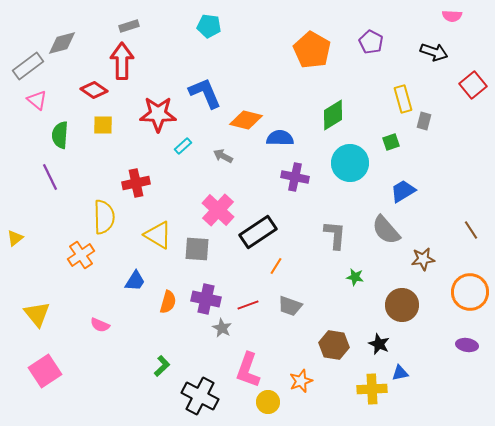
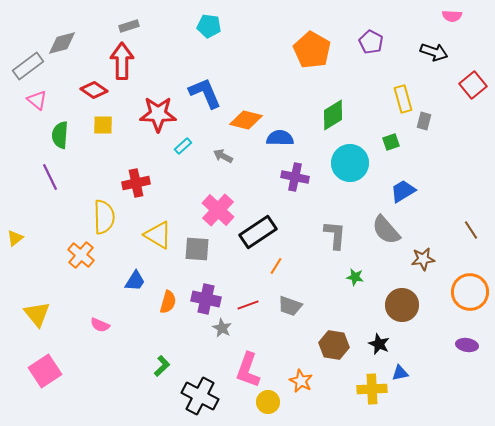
orange cross at (81, 255): rotated 16 degrees counterclockwise
orange star at (301, 381): rotated 25 degrees counterclockwise
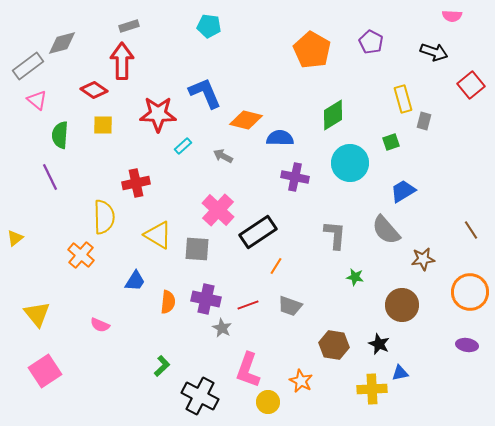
red square at (473, 85): moved 2 px left
orange semicircle at (168, 302): rotated 10 degrees counterclockwise
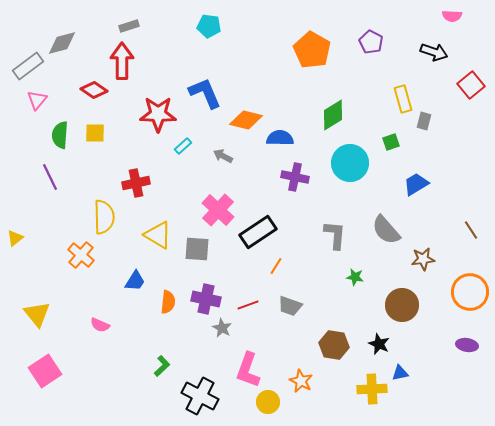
pink triangle at (37, 100): rotated 30 degrees clockwise
yellow square at (103, 125): moved 8 px left, 8 px down
blue trapezoid at (403, 191): moved 13 px right, 7 px up
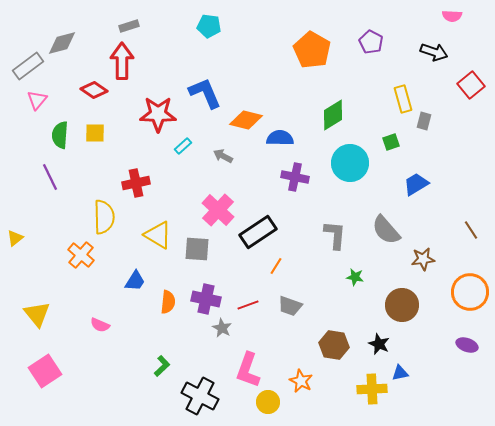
purple ellipse at (467, 345): rotated 10 degrees clockwise
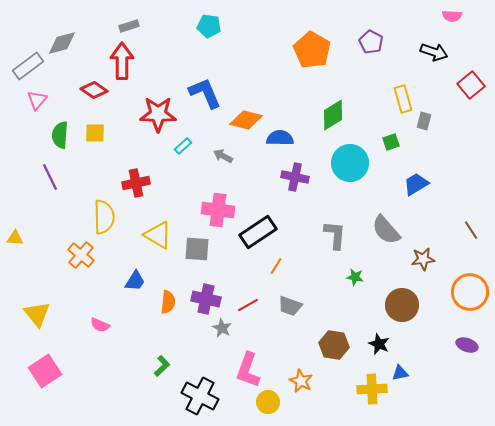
pink cross at (218, 210): rotated 36 degrees counterclockwise
yellow triangle at (15, 238): rotated 42 degrees clockwise
red line at (248, 305): rotated 10 degrees counterclockwise
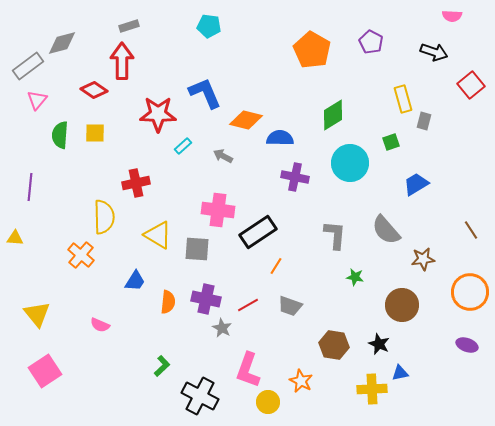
purple line at (50, 177): moved 20 px left, 10 px down; rotated 32 degrees clockwise
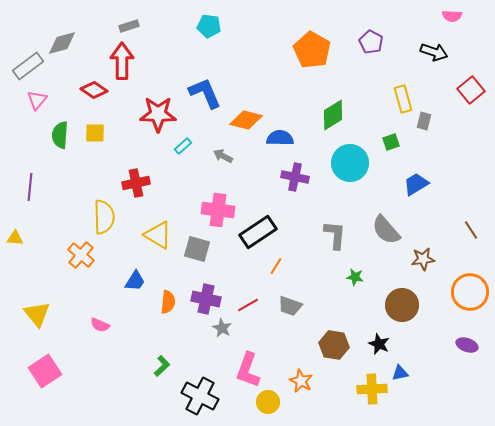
red square at (471, 85): moved 5 px down
gray square at (197, 249): rotated 12 degrees clockwise
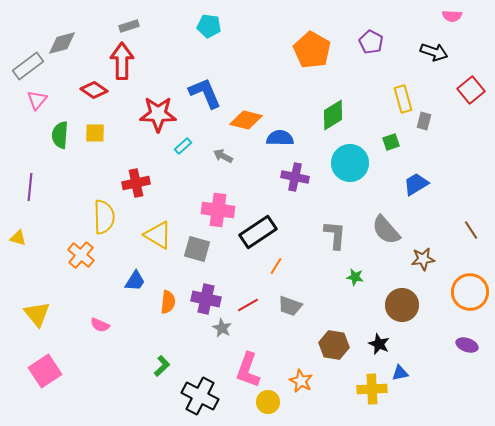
yellow triangle at (15, 238): moved 3 px right; rotated 12 degrees clockwise
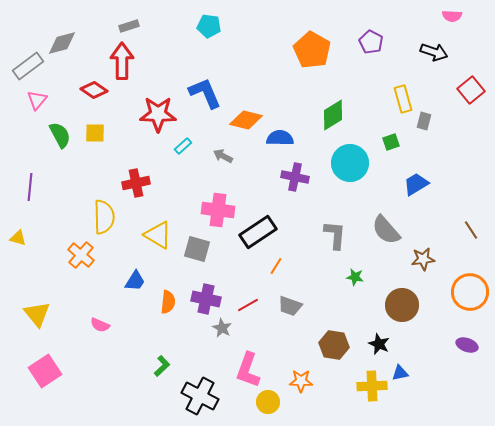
green semicircle at (60, 135): rotated 148 degrees clockwise
orange star at (301, 381): rotated 25 degrees counterclockwise
yellow cross at (372, 389): moved 3 px up
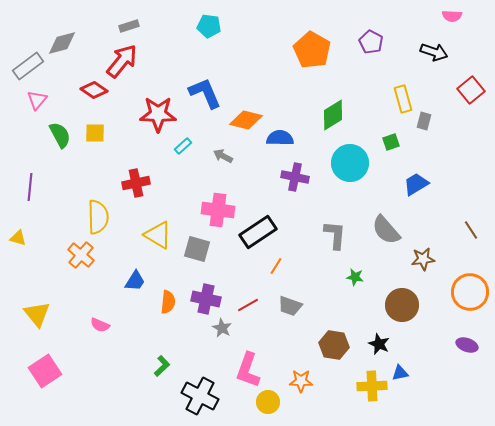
red arrow at (122, 61): rotated 39 degrees clockwise
yellow semicircle at (104, 217): moved 6 px left
